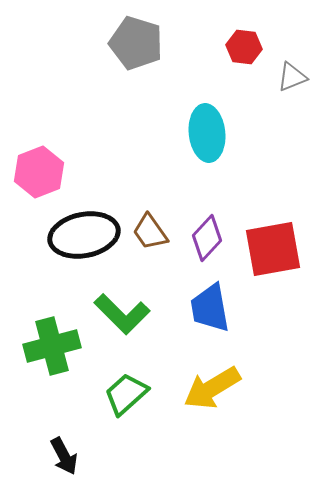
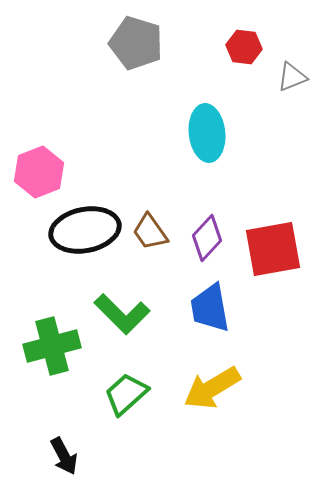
black ellipse: moved 1 px right, 5 px up
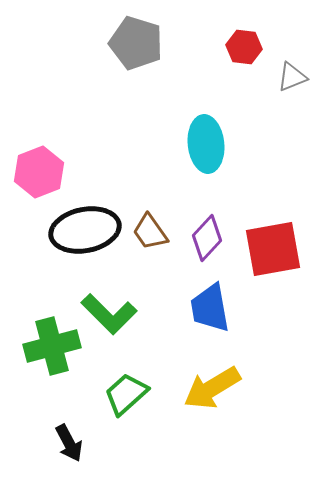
cyan ellipse: moved 1 px left, 11 px down
green L-shape: moved 13 px left
black arrow: moved 5 px right, 13 px up
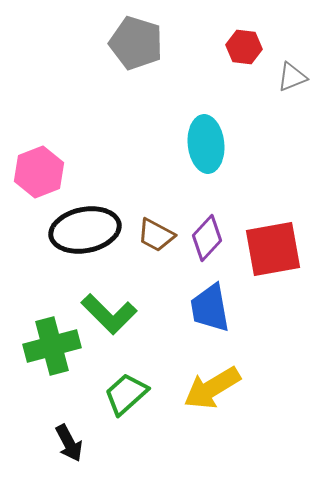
brown trapezoid: moved 6 px right, 3 px down; rotated 27 degrees counterclockwise
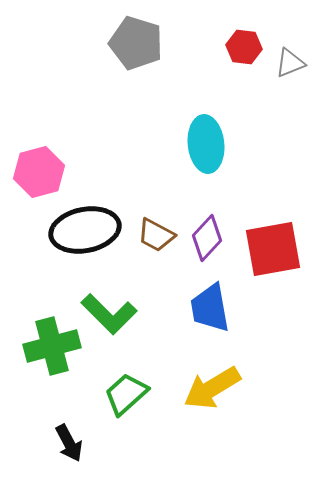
gray triangle: moved 2 px left, 14 px up
pink hexagon: rotated 6 degrees clockwise
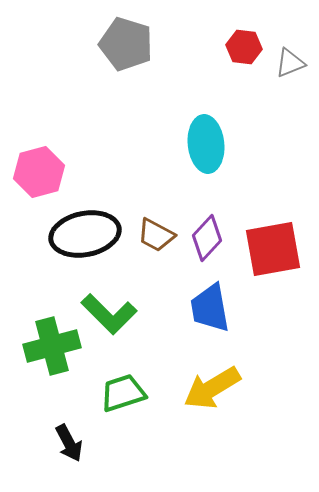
gray pentagon: moved 10 px left, 1 px down
black ellipse: moved 4 px down
green trapezoid: moved 3 px left, 1 px up; rotated 24 degrees clockwise
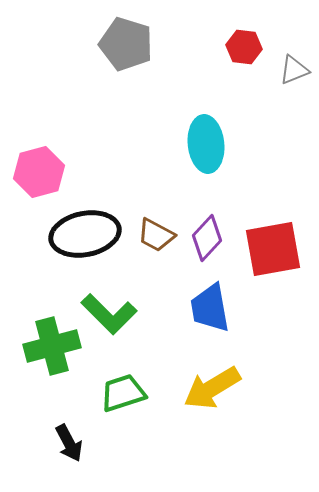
gray triangle: moved 4 px right, 7 px down
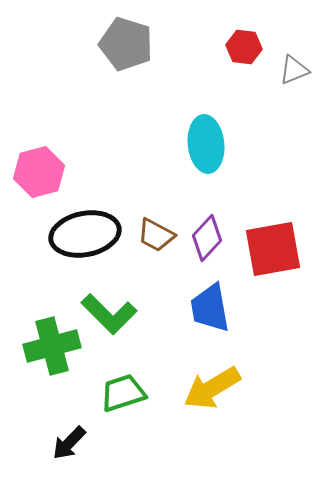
black arrow: rotated 72 degrees clockwise
